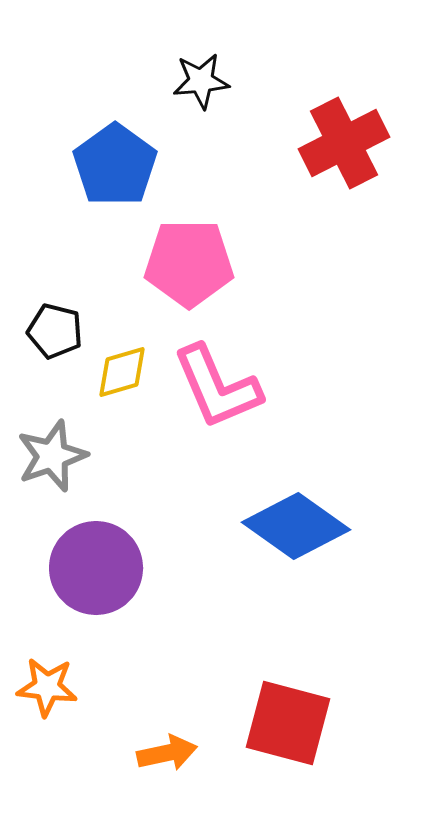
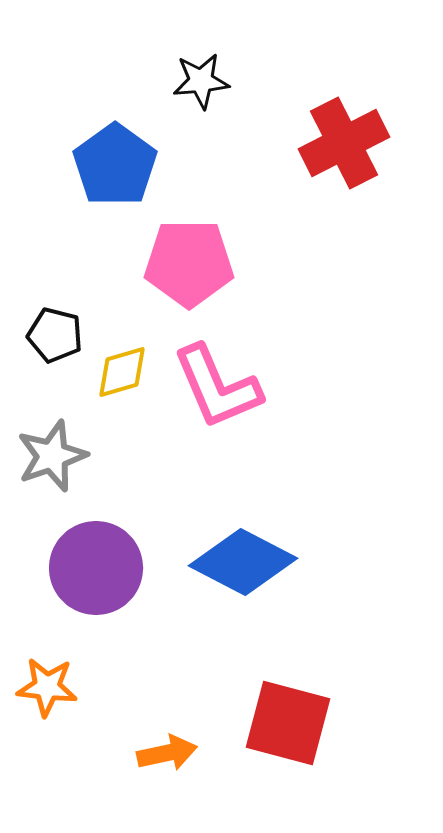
black pentagon: moved 4 px down
blue diamond: moved 53 px left, 36 px down; rotated 8 degrees counterclockwise
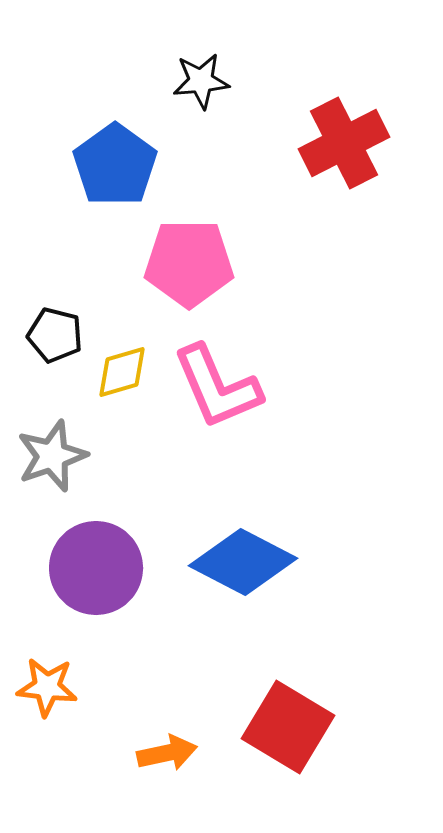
red square: moved 4 px down; rotated 16 degrees clockwise
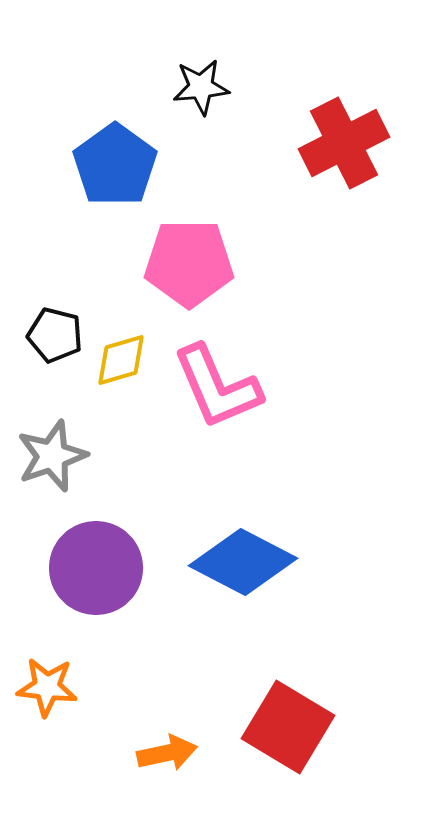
black star: moved 6 px down
yellow diamond: moved 1 px left, 12 px up
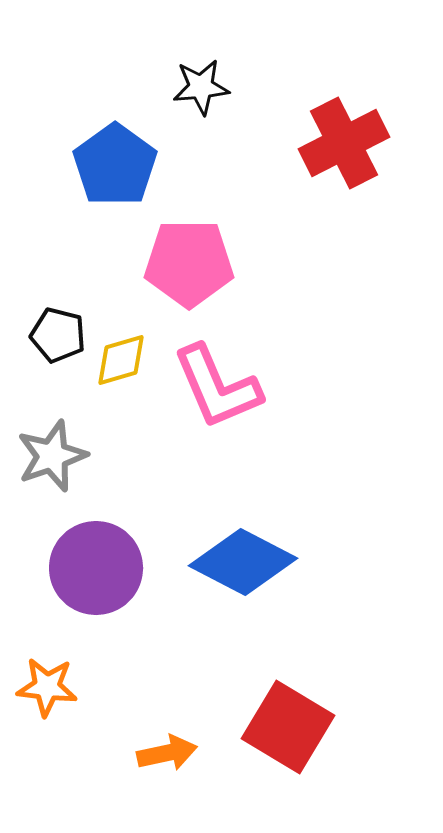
black pentagon: moved 3 px right
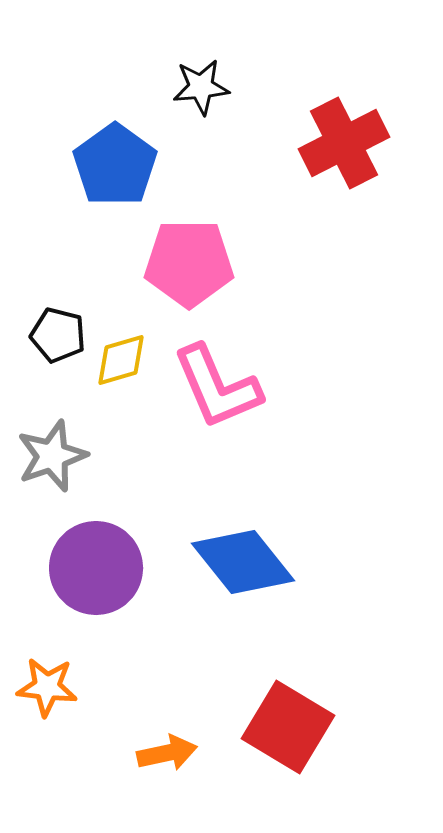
blue diamond: rotated 24 degrees clockwise
